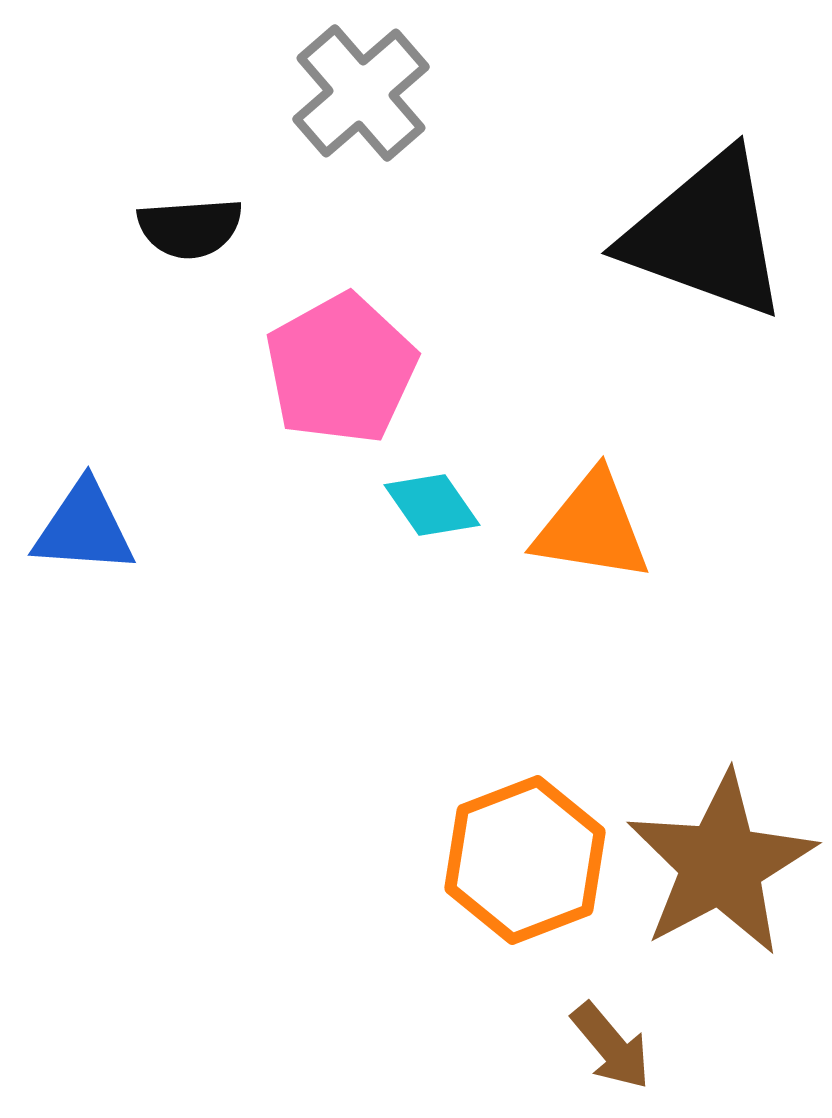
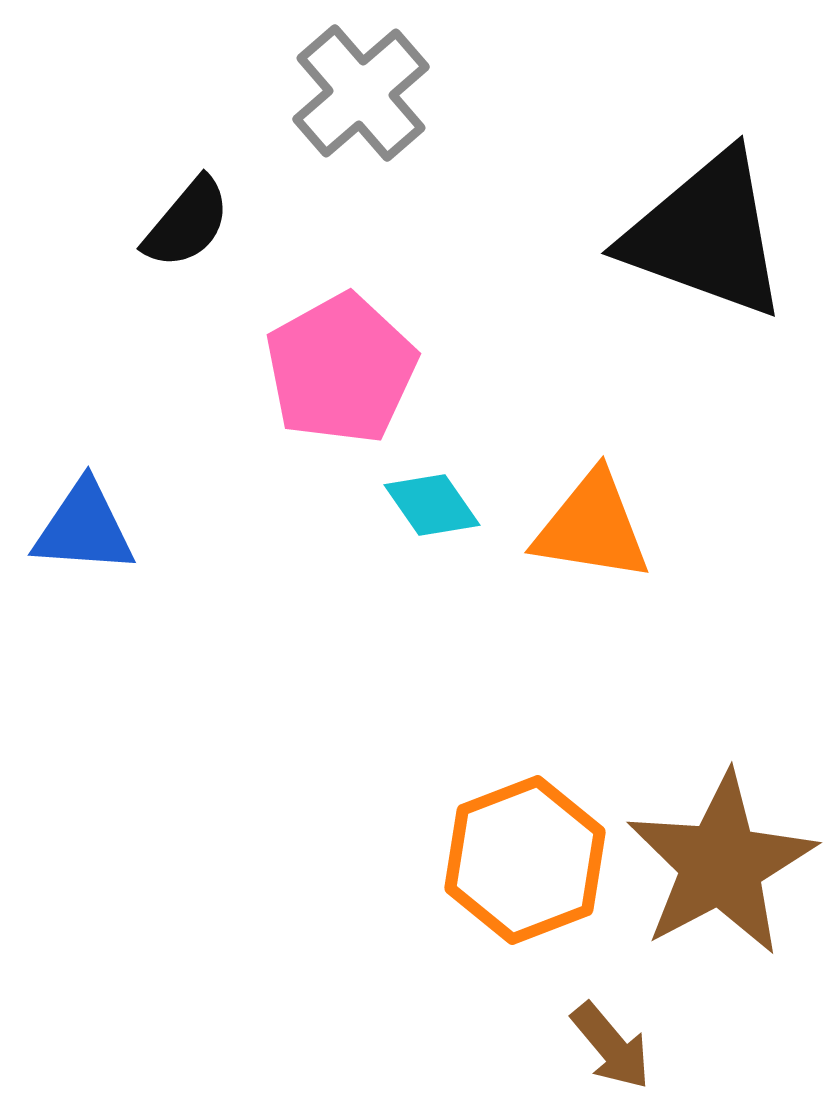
black semicircle: moved 3 px left, 5 px up; rotated 46 degrees counterclockwise
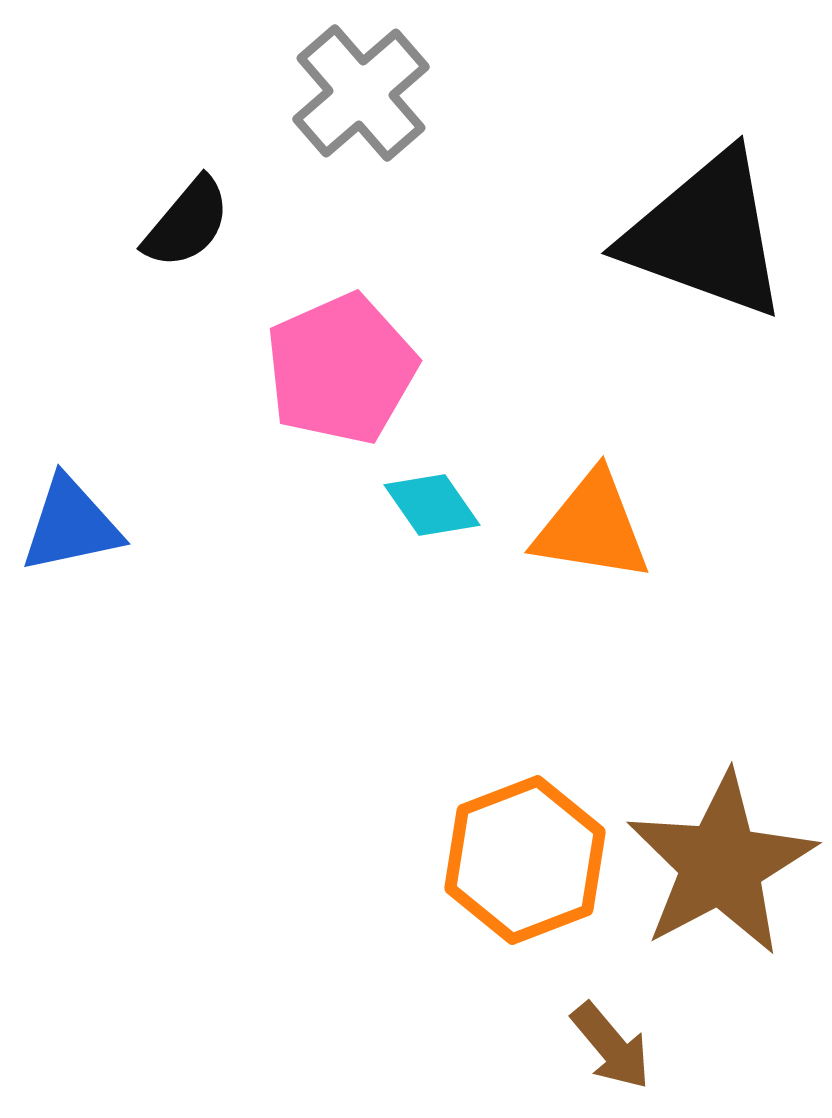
pink pentagon: rotated 5 degrees clockwise
blue triangle: moved 13 px left, 3 px up; rotated 16 degrees counterclockwise
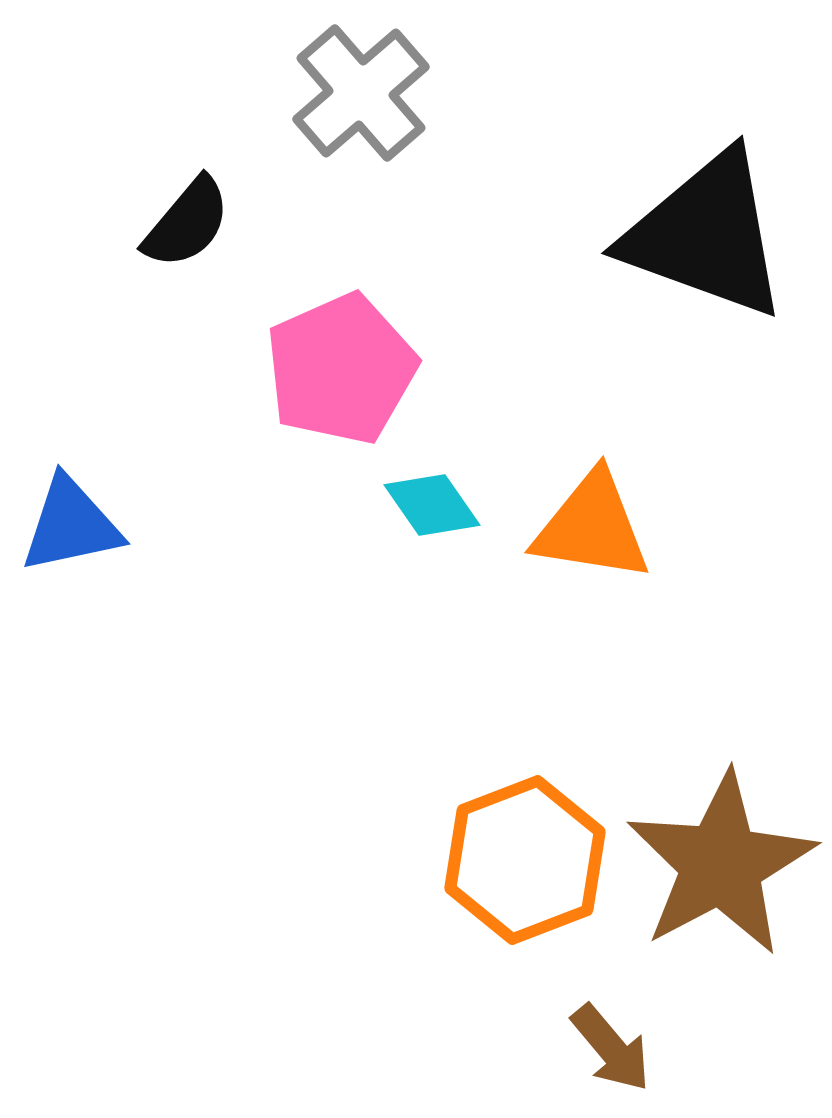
brown arrow: moved 2 px down
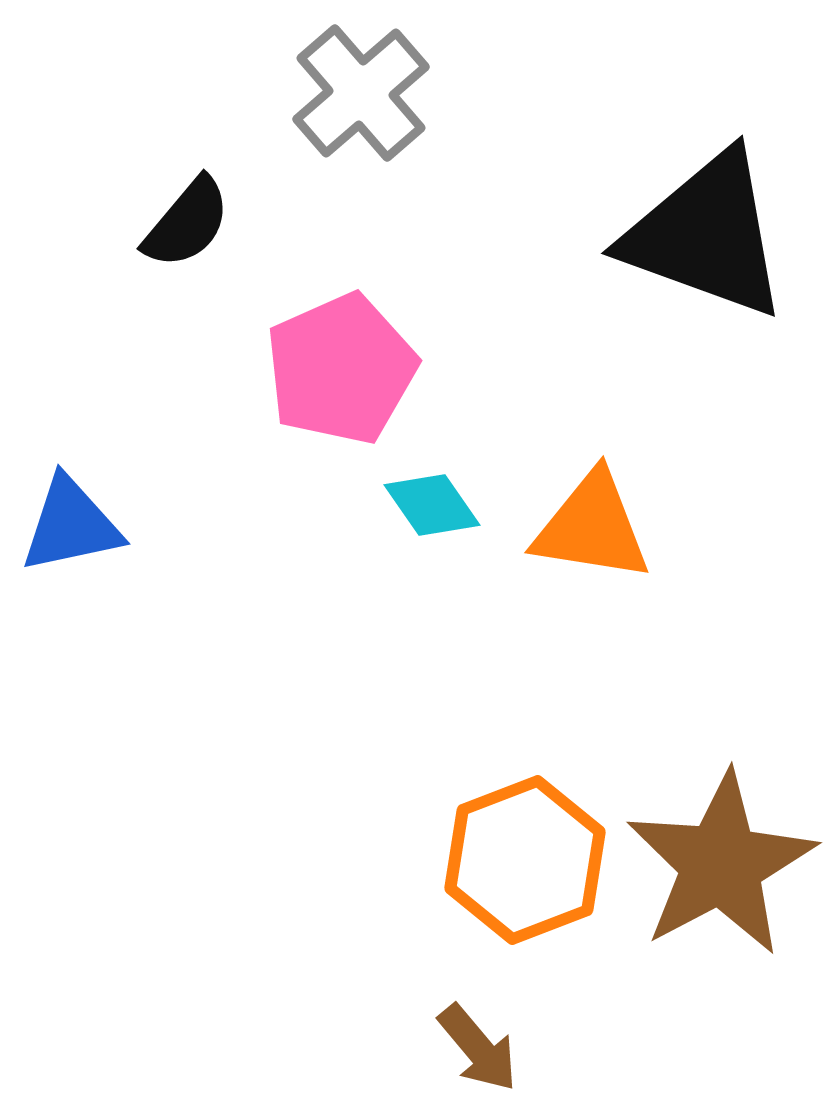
brown arrow: moved 133 px left
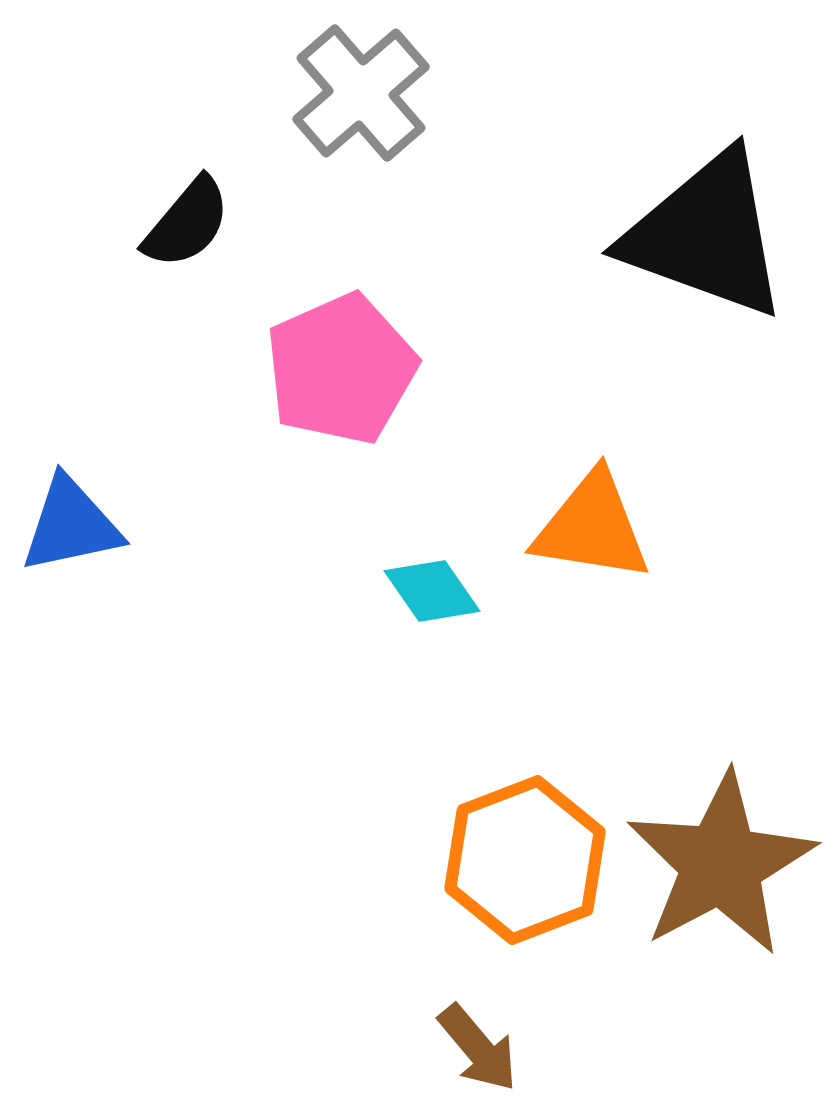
cyan diamond: moved 86 px down
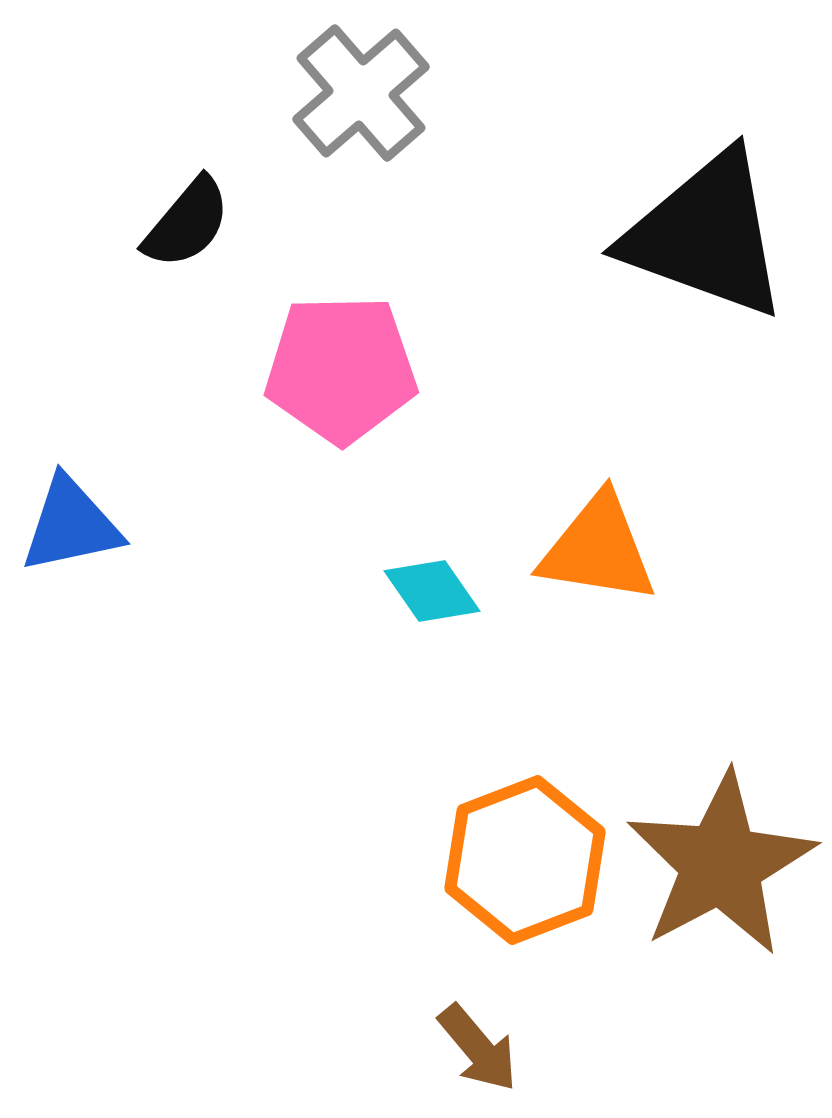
pink pentagon: rotated 23 degrees clockwise
orange triangle: moved 6 px right, 22 px down
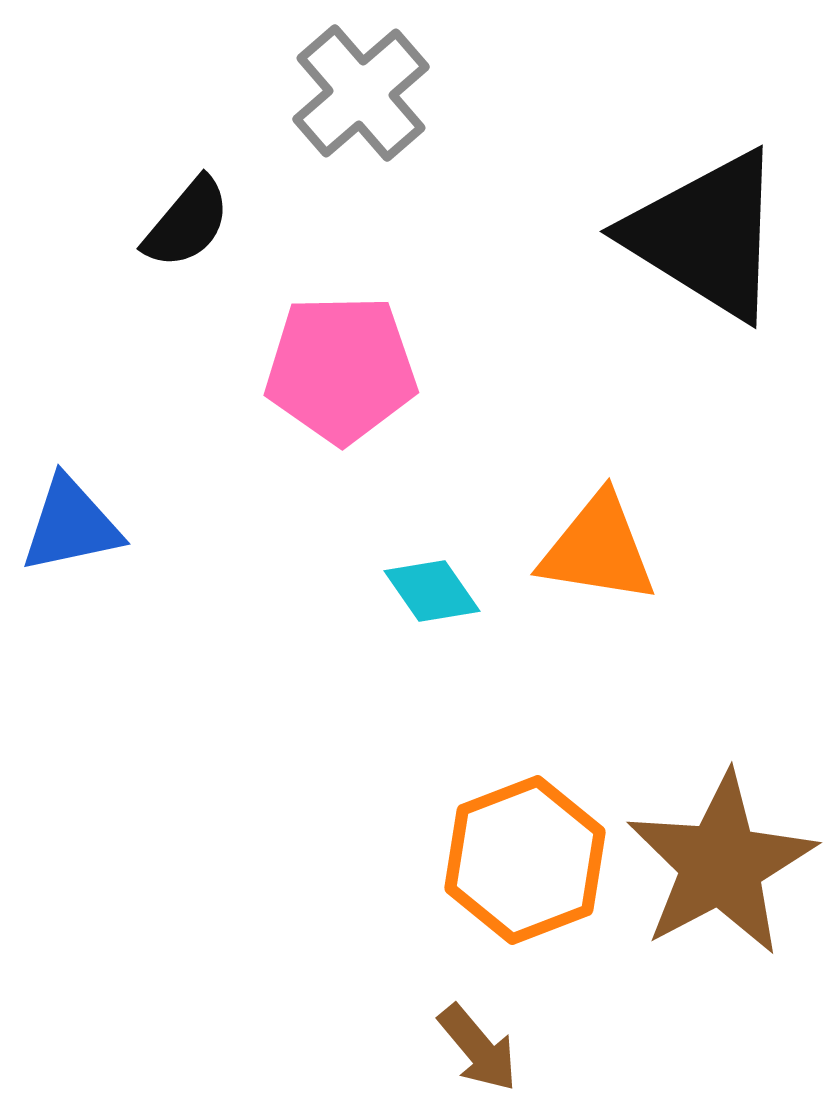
black triangle: rotated 12 degrees clockwise
